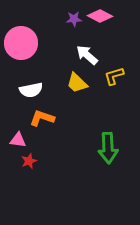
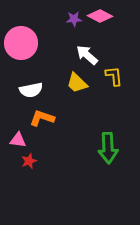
yellow L-shape: rotated 100 degrees clockwise
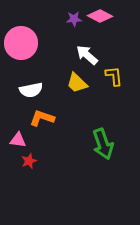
green arrow: moved 5 px left, 4 px up; rotated 16 degrees counterclockwise
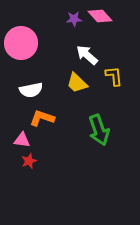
pink diamond: rotated 20 degrees clockwise
pink triangle: moved 4 px right
green arrow: moved 4 px left, 14 px up
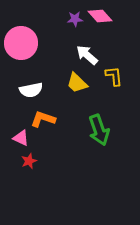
purple star: moved 1 px right
orange L-shape: moved 1 px right, 1 px down
pink triangle: moved 1 px left, 2 px up; rotated 18 degrees clockwise
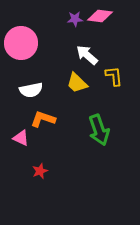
pink diamond: rotated 40 degrees counterclockwise
red star: moved 11 px right, 10 px down
